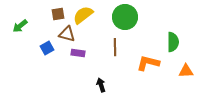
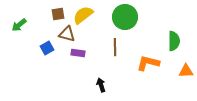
green arrow: moved 1 px left, 1 px up
green semicircle: moved 1 px right, 1 px up
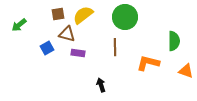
orange triangle: rotated 21 degrees clockwise
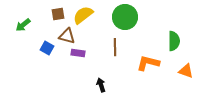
green arrow: moved 4 px right
brown triangle: moved 2 px down
blue square: rotated 32 degrees counterclockwise
